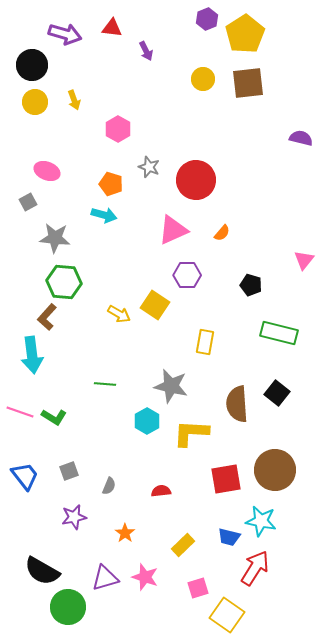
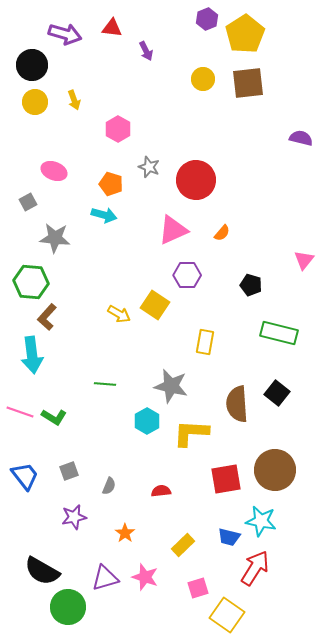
pink ellipse at (47, 171): moved 7 px right
green hexagon at (64, 282): moved 33 px left
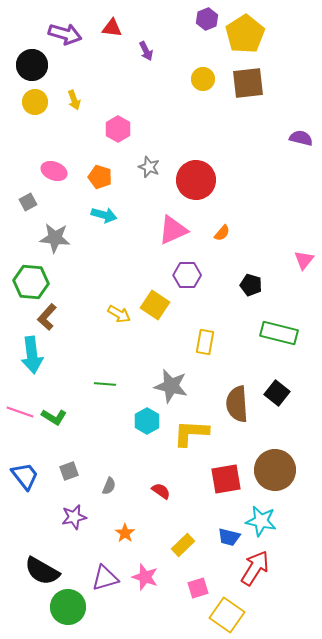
orange pentagon at (111, 184): moved 11 px left, 7 px up
red semicircle at (161, 491): rotated 42 degrees clockwise
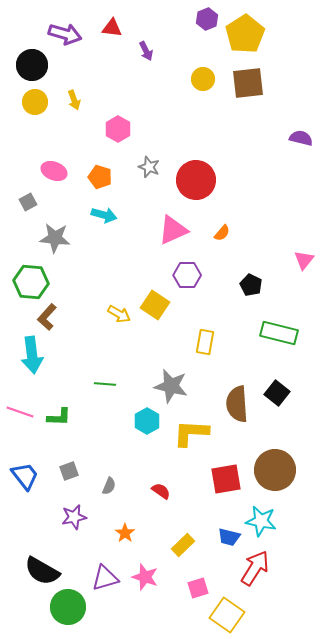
black pentagon at (251, 285): rotated 10 degrees clockwise
green L-shape at (54, 417): moved 5 px right; rotated 30 degrees counterclockwise
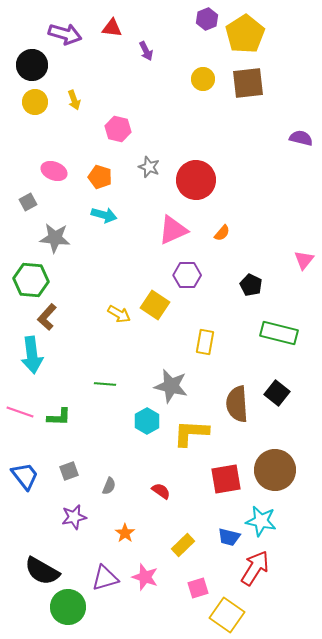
pink hexagon at (118, 129): rotated 15 degrees counterclockwise
green hexagon at (31, 282): moved 2 px up
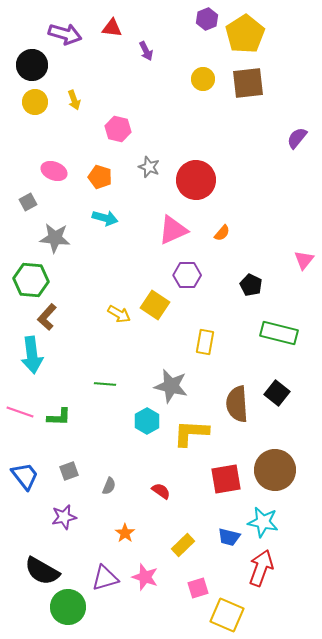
purple semicircle at (301, 138): moved 4 px left; rotated 65 degrees counterclockwise
cyan arrow at (104, 215): moved 1 px right, 3 px down
purple star at (74, 517): moved 10 px left
cyan star at (261, 521): moved 2 px right, 1 px down
red arrow at (255, 568): moved 6 px right; rotated 12 degrees counterclockwise
yellow square at (227, 615): rotated 12 degrees counterclockwise
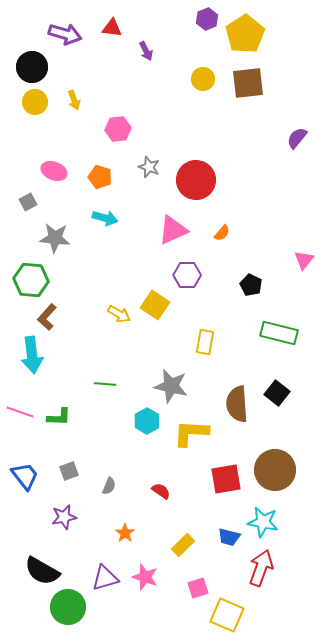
black circle at (32, 65): moved 2 px down
pink hexagon at (118, 129): rotated 20 degrees counterclockwise
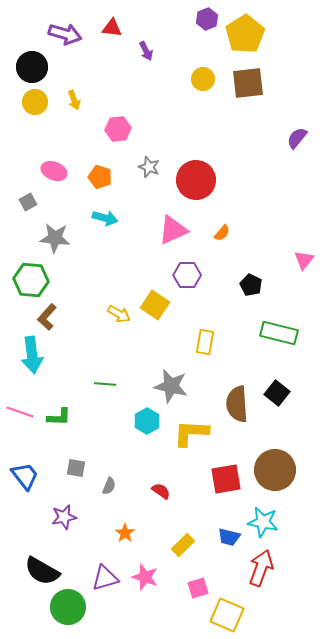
gray square at (69, 471): moved 7 px right, 3 px up; rotated 30 degrees clockwise
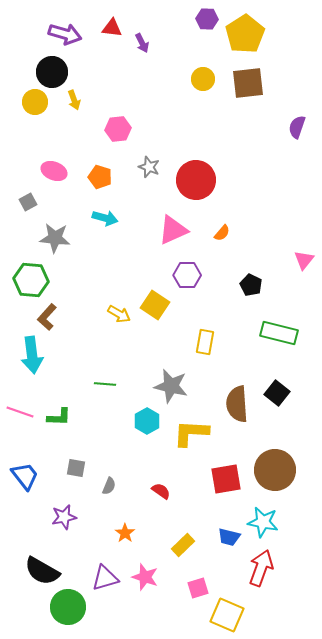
purple hexagon at (207, 19): rotated 25 degrees clockwise
purple arrow at (146, 51): moved 4 px left, 8 px up
black circle at (32, 67): moved 20 px right, 5 px down
purple semicircle at (297, 138): moved 11 px up; rotated 20 degrees counterclockwise
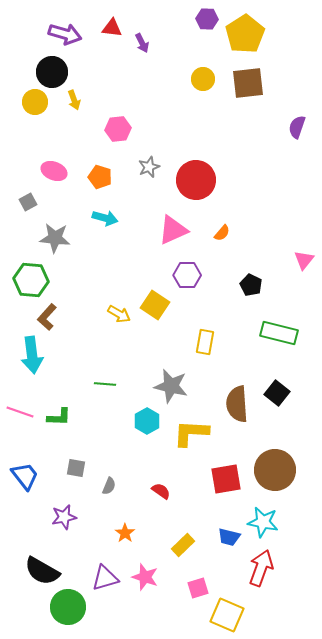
gray star at (149, 167): rotated 30 degrees clockwise
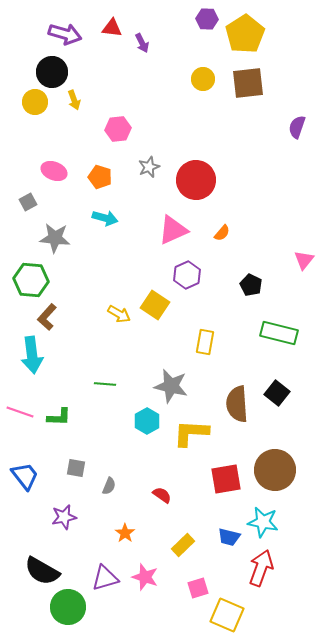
purple hexagon at (187, 275): rotated 24 degrees counterclockwise
red semicircle at (161, 491): moved 1 px right, 4 px down
